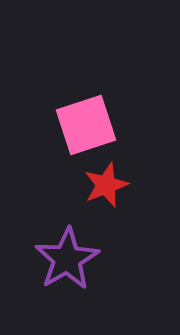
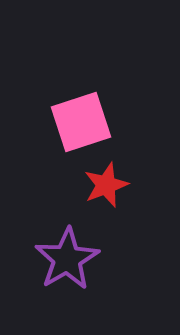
pink square: moved 5 px left, 3 px up
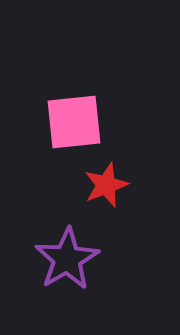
pink square: moved 7 px left; rotated 12 degrees clockwise
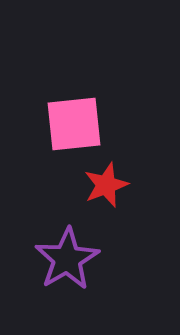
pink square: moved 2 px down
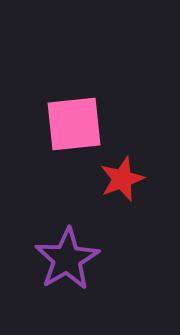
red star: moved 16 px right, 6 px up
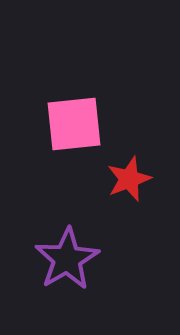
red star: moved 7 px right
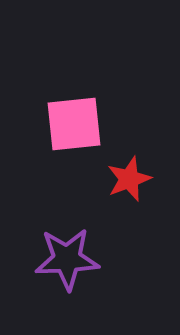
purple star: rotated 28 degrees clockwise
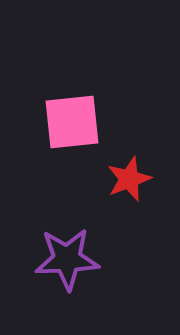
pink square: moved 2 px left, 2 px up
